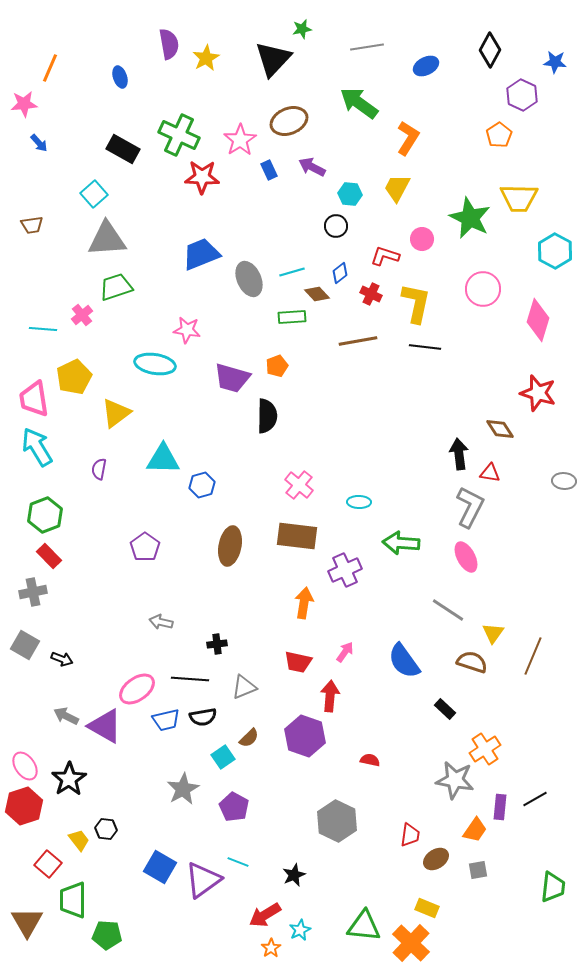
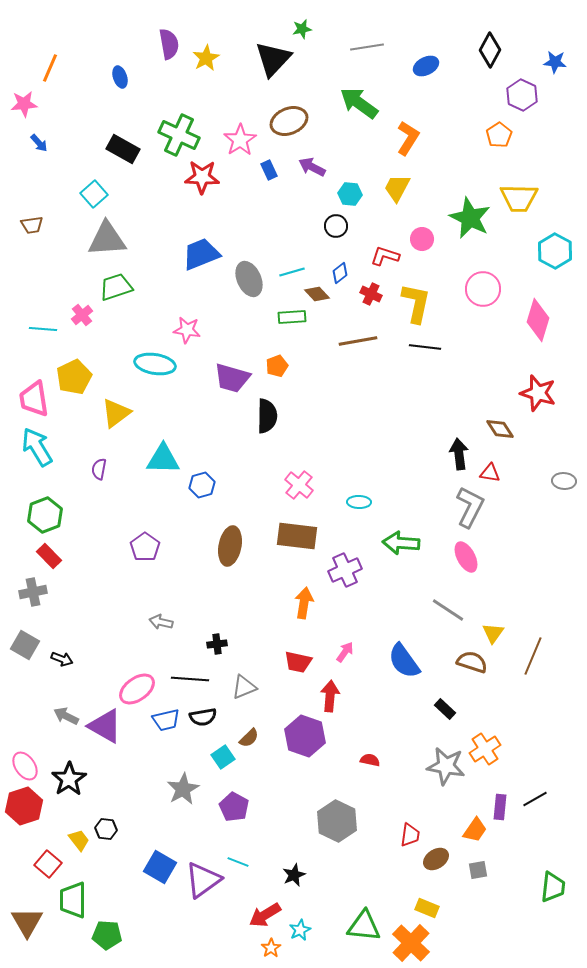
gray star at (455, 780): moved 9 px left, 14 px up
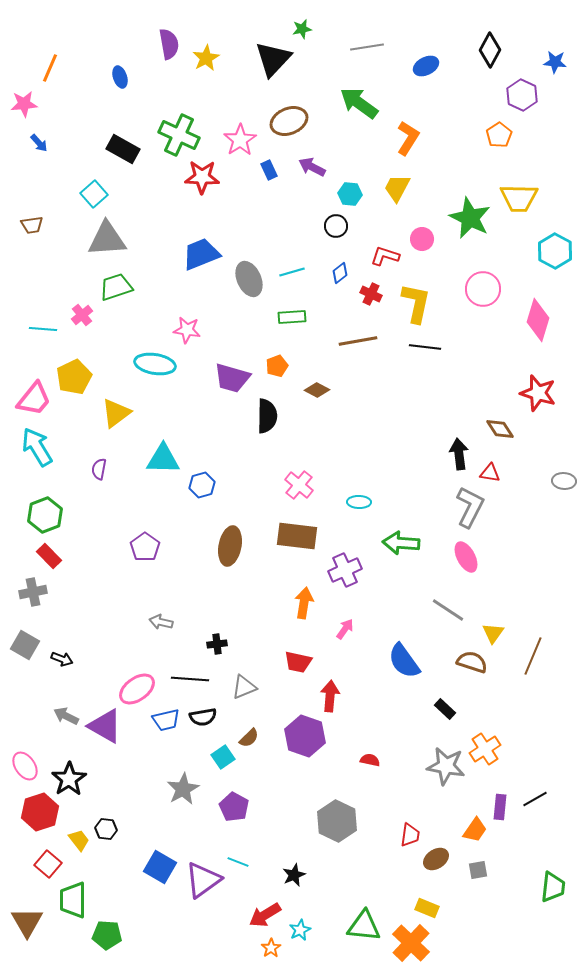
brown diamond at (317, 294): moved 96 px down; rotated 20 degrees counterclockwise
pink trapezoid at (34, 399): rotated 132 degrees counterclockwise
pink arrow at (345, 652): moved 23 px up
red hexagon at (24, 806): moved 16 px right, 6 px down
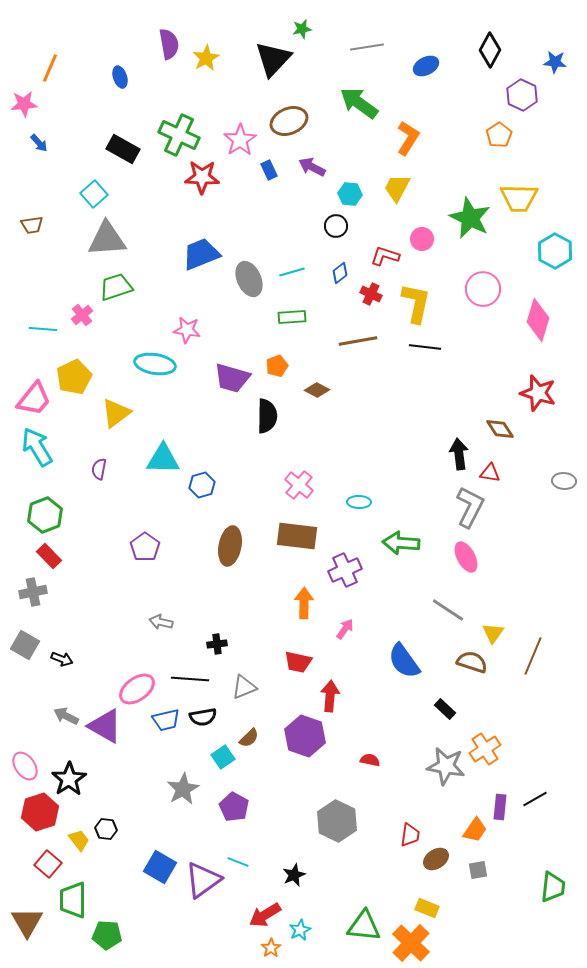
orange arrow at (304, 603): rotated 8 degrees counterclockwise
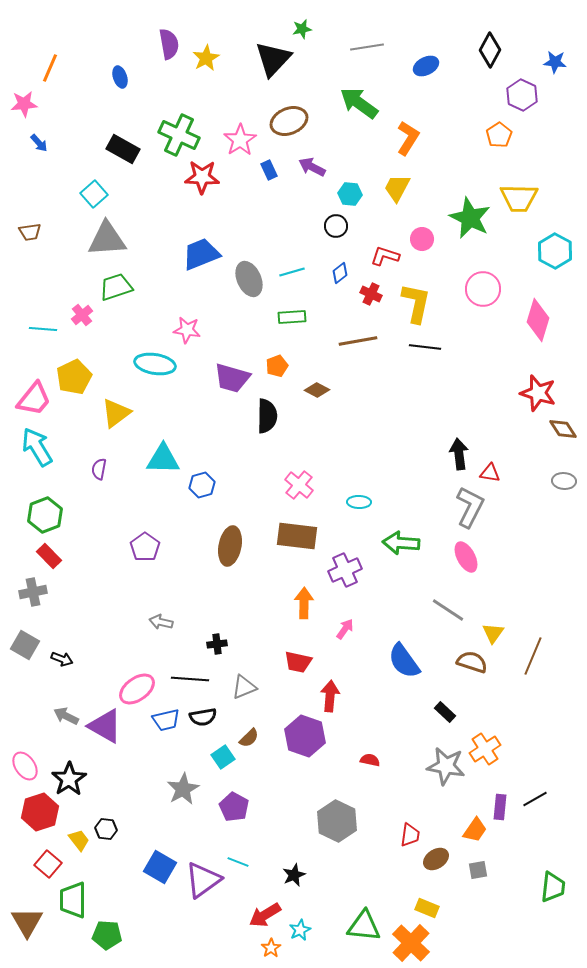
brown trapezoid at (32, 225): moved 2 px left, 7 px down
brown diamond at (500, 429): moved 63 px right
black rectangle at (445, 709): moved 3 px down
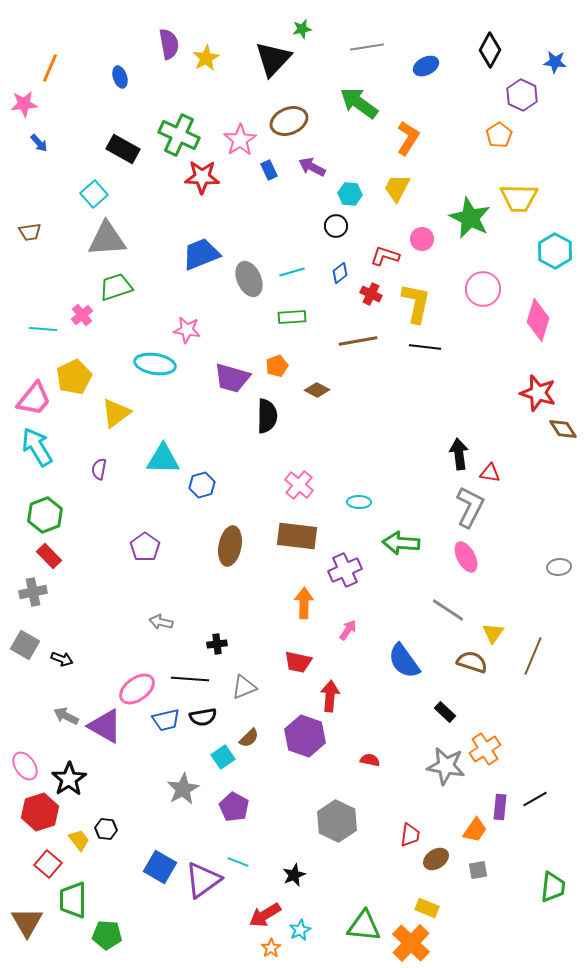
gray ellipse at (564, 481): moved 5 px left, 86 px down; rotated 10 degrees counterclockwise
pink arrow at (345, 629): moved 3 px right, 1 px down
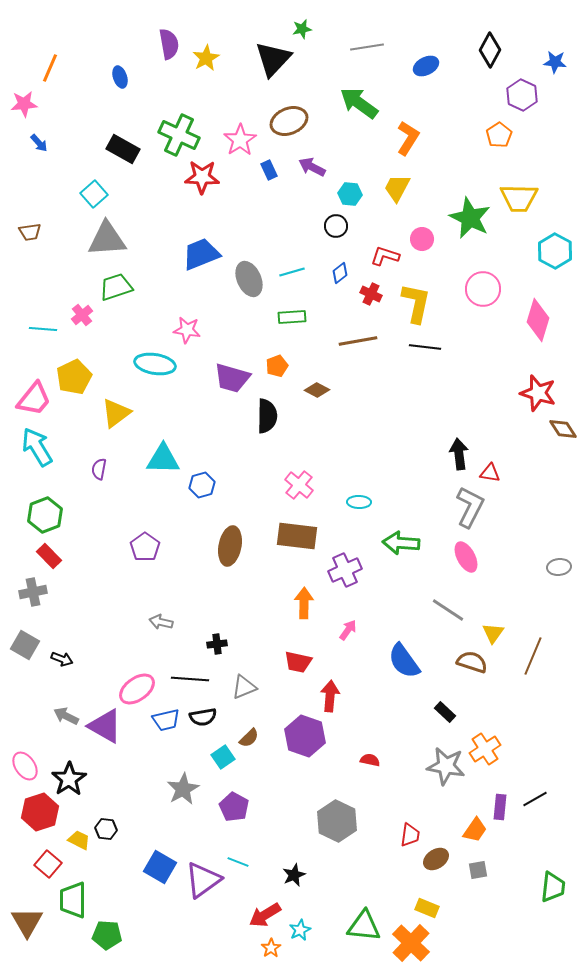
yellow trapezoid at (79, 840): rotated 25 degrees counterclockwise
